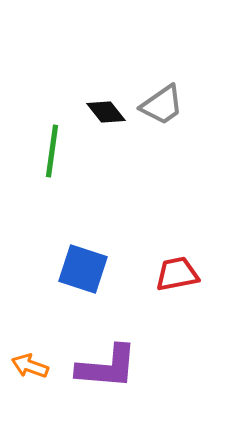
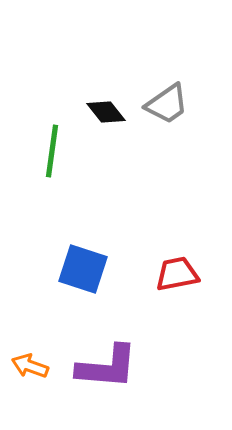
gray trapezoid: moved 5 px right, 1 px up
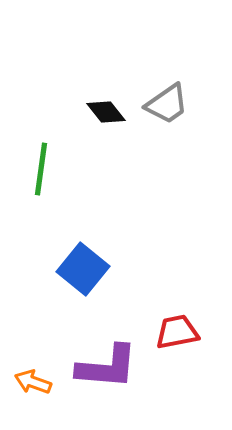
green line: moved 11 px left, 18 px down
blue square: rotated 21 degrees clockwise
red trapezoid: moved 58 px down
orange arrow: moved 3 px right, 16 px down
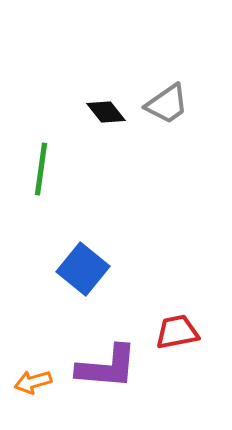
orange arrow: rotated 36 degrees counterclockwise
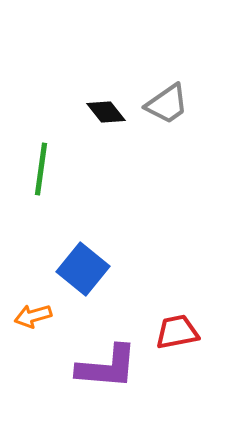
orange arrow: moved 66 px up
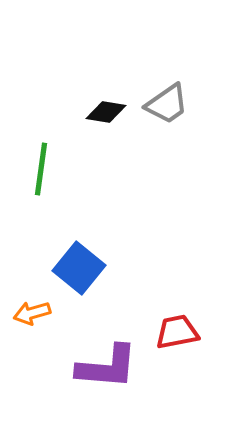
black diamond: rotated 42 degrees counterclockwise
blue square: moved 4 px left, 1 px up
orange arrow: moved 1 px left, 3 px up
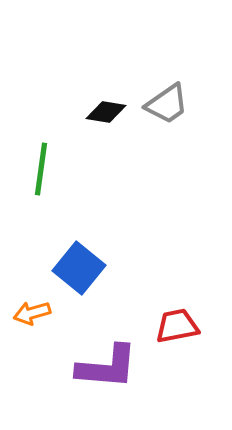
red trapezoid: moved 6 px up
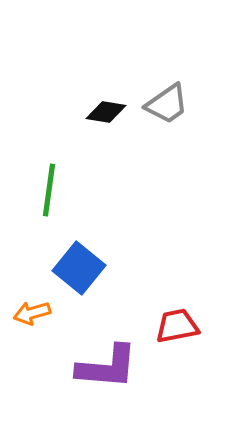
green line: moved 8 px right, 21 px down
